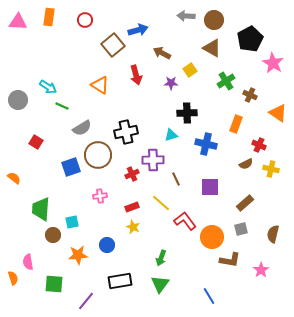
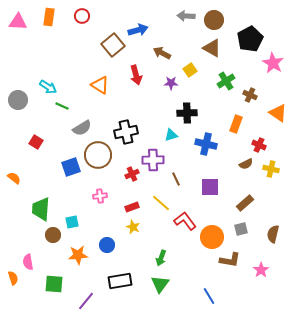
red circle at (85, 20): moved 3 px left, 4 px up
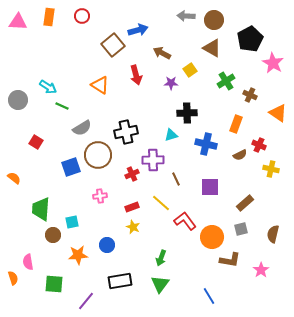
brown semicircle at (246, 164): moved 6 px left, 9 px up
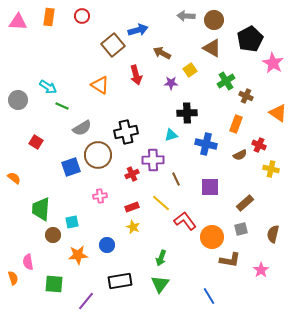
brown cross at (250, 95): moved 4 px left, 1 px down
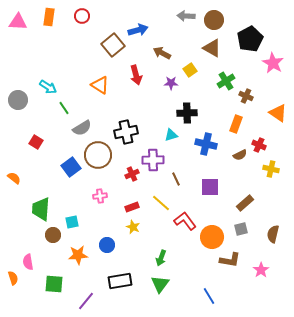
green line at (62, 106): moved 2 px right, 2 px down; rotated 32 degrees clockwise
blue square at (71, 167): rotated 18 degrees counterclockwise
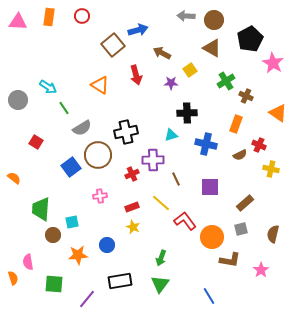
purple line at (86, 301): moved 1 px right, 2 px up
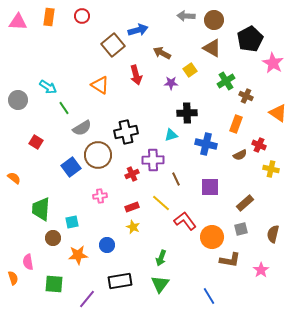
brown circle at (53, 235): moved 3 px down
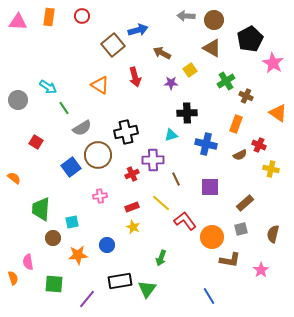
red arrow at (136, 75): moved 1 px left, 2 px down
green triangle at (160, 284): moved 13 px left, 5 px down
